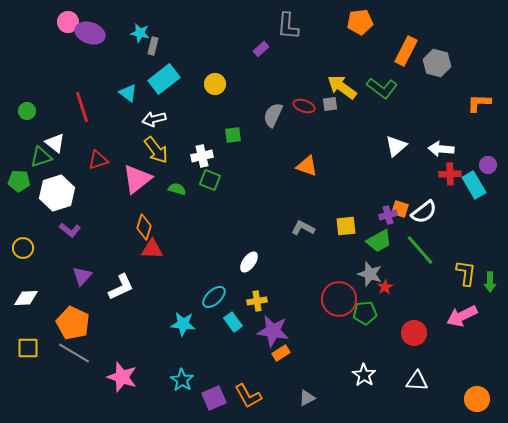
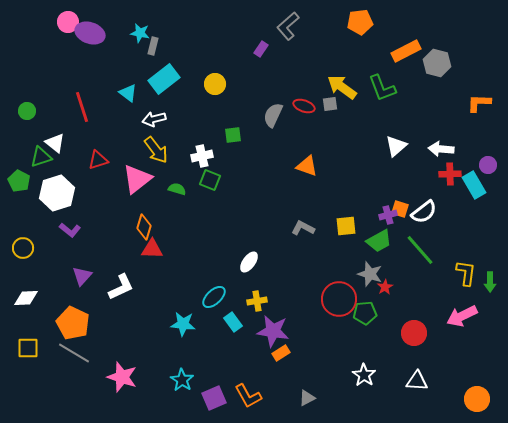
gray L-shape at (288, 26): rotated 44 degrees clockwise
purple rectangle at (261, 49): rotated 14 degrees counterclockwise
orange rectangle at (406, 51): rotated 36 degrees clockwise
green L-shape at (382, 88): rotated 32 degrees clockwise
green pentagon at (19, 181): rotated 25 degrees clockwise
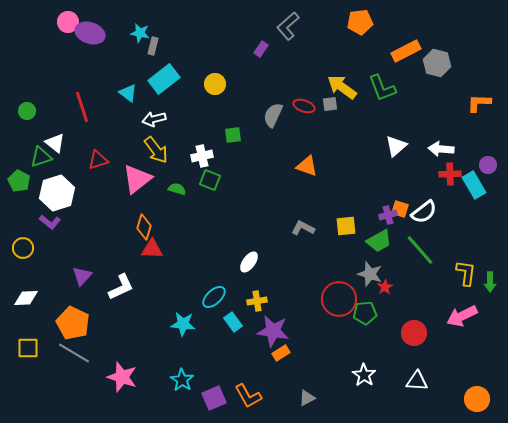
purple L-shape at (70, 230): moved 20 px left, 8 px up
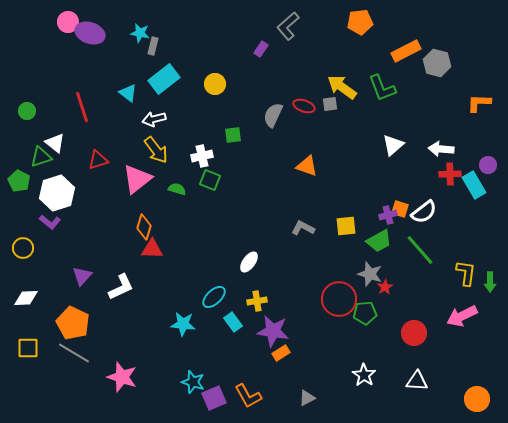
white triangle at (396, 146): moved 3 px left, 1 px up
cyan star at (182, 380): moved 11 px right, 2 px down; rotated 15 degrees counterclockwise
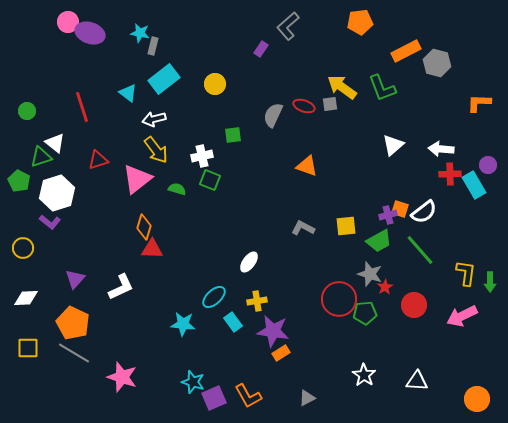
purple triangle at (82, 276): moved 7 px left, 3 px down
red circle at (414, 333): moved 28 px up
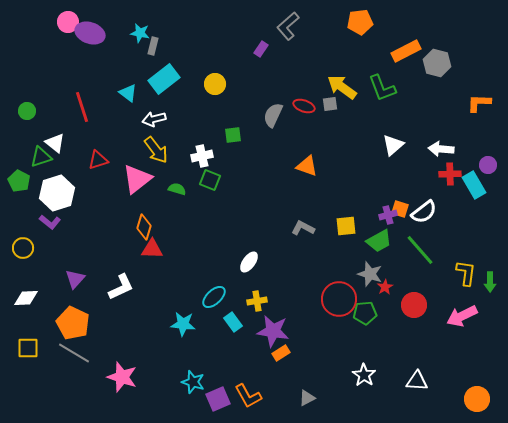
purple square at (214, 398): moved 4 px right, 1 px down
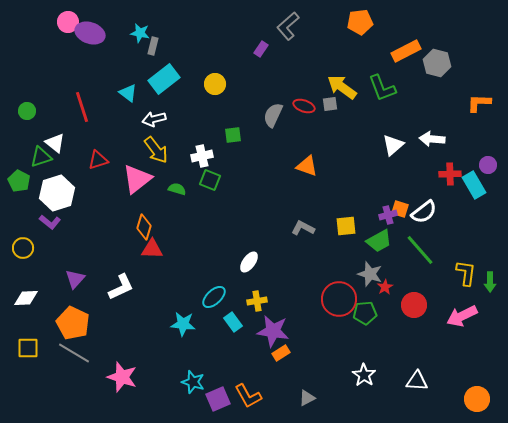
white arrow at (441, 149): moved 9 px left, 10 px up
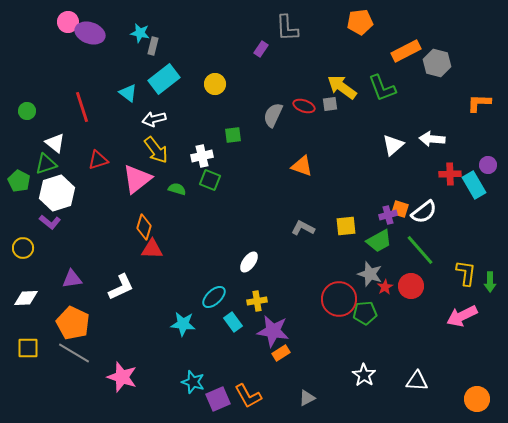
gray L-shape at (288, 26): moved 1 px left, 2 px down; rotated 52 degrees counterclockwise
green triangle at (41, 157): moved 5 px right, 7 px down
orange triangle at (307, 166): moved 5 px left
purple triangle at (75, 279): moved 3 px left; rotated 40 degrees clockwise
red circle at (414, 305): moved 3 px left, 19 px up
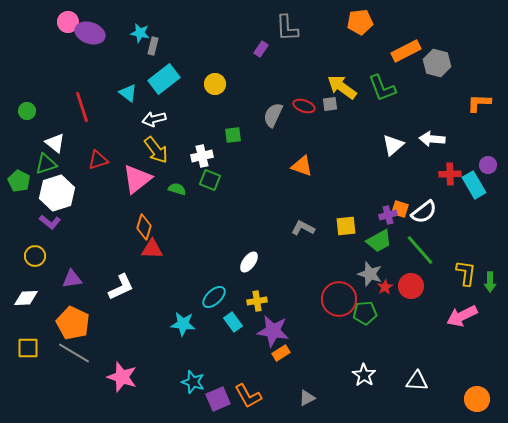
yellow circle at (23, 248): moved 12 px right, 8 px down
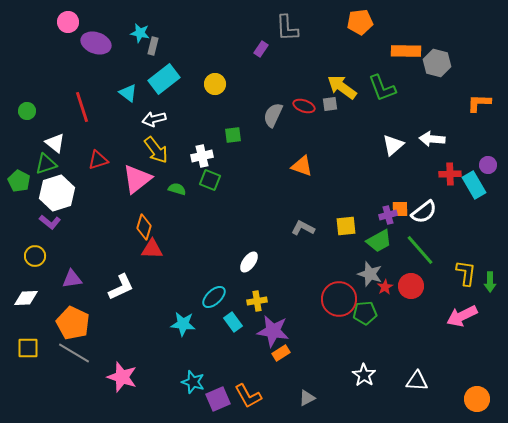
purple ellipse at (90, 33): moved 6 px right, 10 px down
orange rectangle at (406, 51): rotated 28 degrees clockwise
orange square at (400, 209): rotated 18 degrees counterclockwise
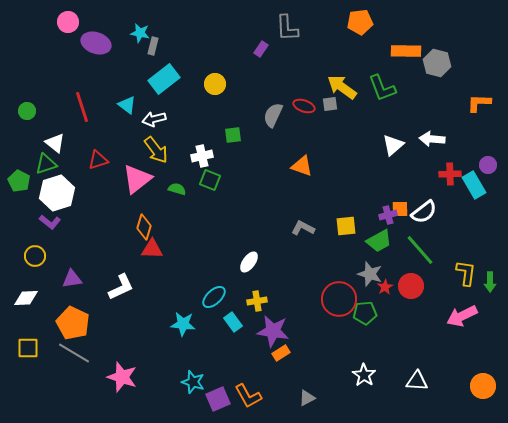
cyan triangle at (128, 93): moved 1 px left, 12 px down
orange circle at (477, 399): moved 6 px right, 13 px up
